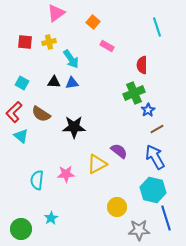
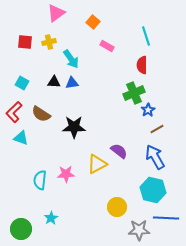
cyan line: moved 11 px left, 9 px down
cyan triangle: moved 2 px down; rotated 21 degrees counterclockwise
cyan semicircle: moved 3 px right
blue line: rotated 70 degrees counterclockwise
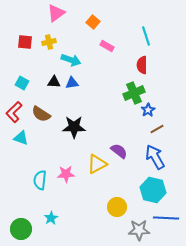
cyan arrow: moved 1 px down; rotated 36 degrees counterclockwise
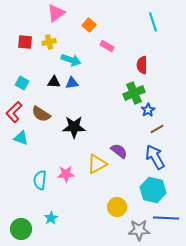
orange square: moved 4 px left, 3 px down
cyan line: moved 7 px right, 14 px up
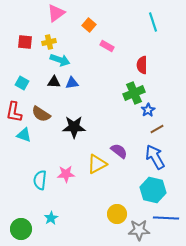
cyan arrow: moved 11 px left
red L-shape: rotated 35 degrees counterclockwise
cyan triangle: moved 3 px right, 3 px up
yellow circle: moved 7 px down
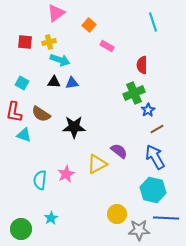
pink star: rotated 24 degrees counterclockwise
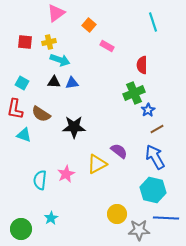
red L-shape: moved 1 px right, 3 px up
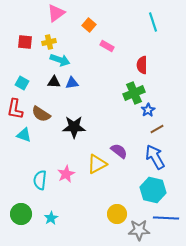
green circle: moved 15 px up
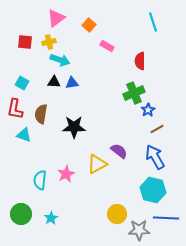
pink triangle: moved 5 px down
red semicircle: moved 2 px left, 4 px up
brown semicircle: rotated 66 degrees clockwise
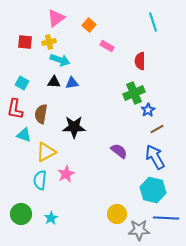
yellow triangle: moved 51 px left, 12 px up
